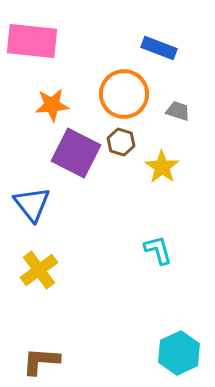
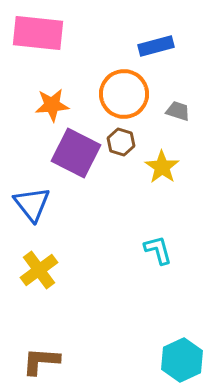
pink rectangle: moved 6 px right, 8 px up
blue rectangle: moved 3 px left, 2 px up; rotated 36 degrees counterclockwise
cyan hexagon: moved 3 px right, 7 px down
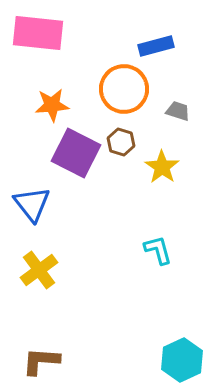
orange circle: moved 5 px up
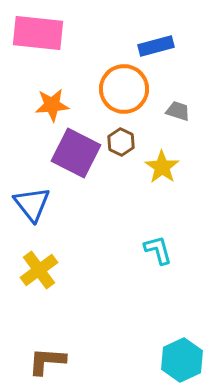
brown hexagon: rotated 8 degrees clockwise
brown L-shape: moved 6 px right
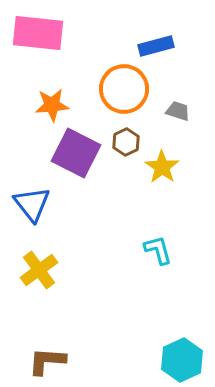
brown hexagon: moved 5 px right; rotated 8 degrees clockwise
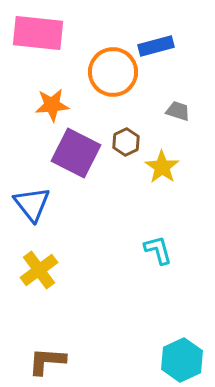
orange circle: moved 11 px left, 17 px up
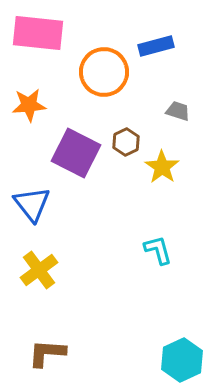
orange circle: moved 9 px left
orange star: moved 23 px left
brown L-shape: moved 8 px up
